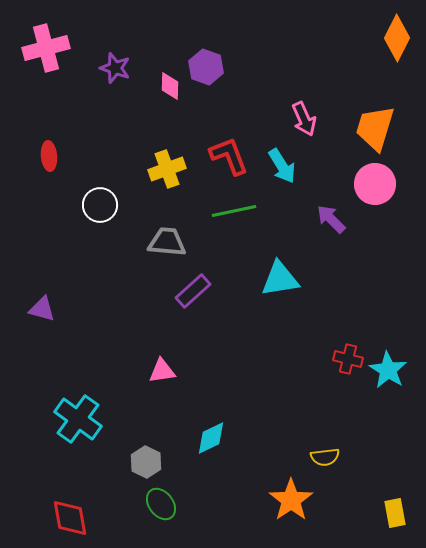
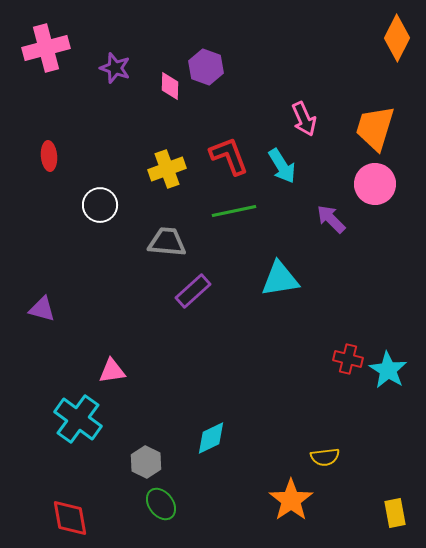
pink triangle: moved 50 px left
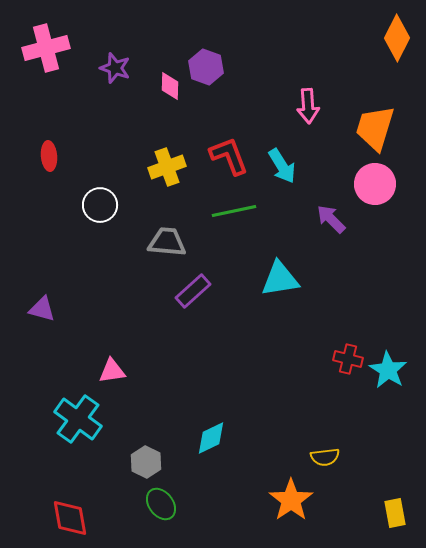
pink arrow: moved 4 px right, 13 px up; rotated 20 degrees clockwise
yellow cross: moved 2 px up
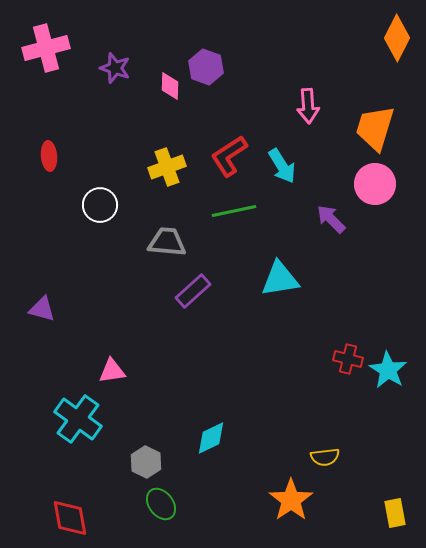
red L-shape: rotated 102 degrees counterclockwise
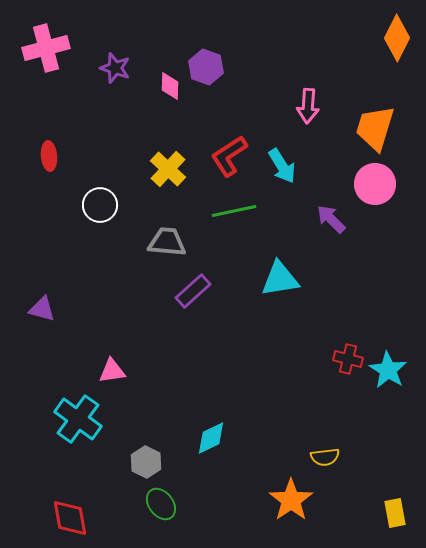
pink arrow: rotated 8 degrees clockwise
yellow cross: moved 1 px right, 2 px down; rotated 27 degrees counterclockwise
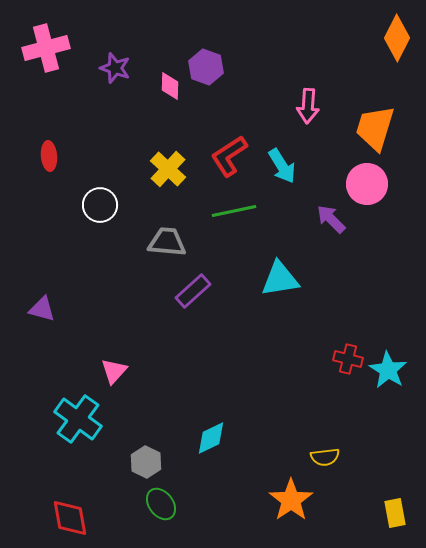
pink circle: moved 8 px left
pink triangle: moved 2 px right; rotated 40 degrees counterclockwise
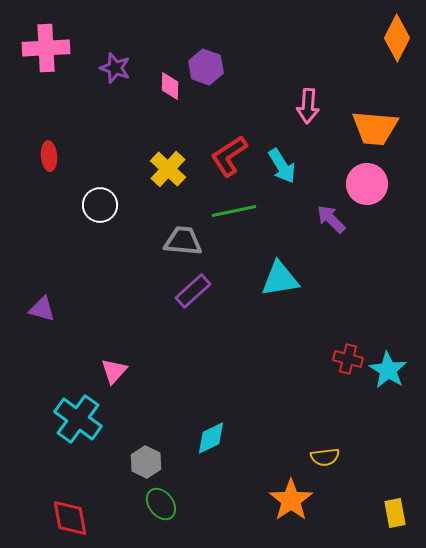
pink cross: rotated 12 degrees clockwise
orange trapezoid: rotated 102 degrees counterclockwise
gray trapezoid: moved 16 px right, 1 px up
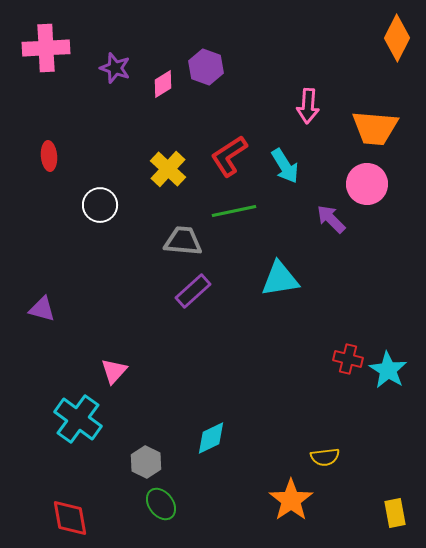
pink diamond: moved 7 px left, 2 px up; rotated 56 degrees clockwise
cyan arrow: moved 3 px right
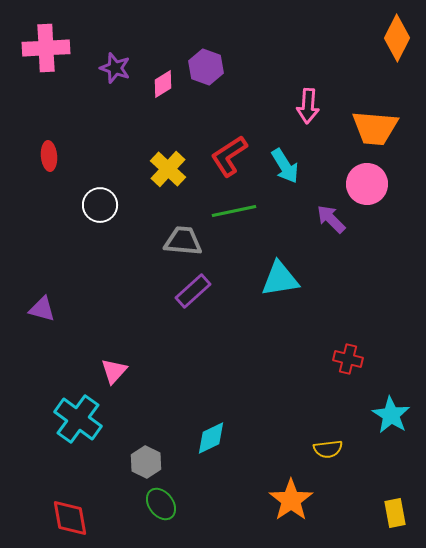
cyan star: moved 3 px right, 45 px down
yellow semicircle: moved 3 px right, 8 px up
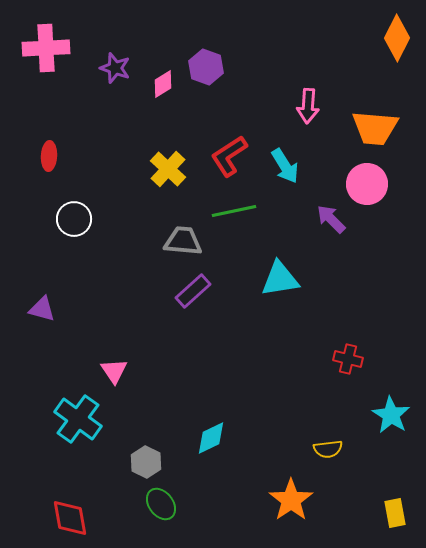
red ellipse: rotated 8 degrees clockwise
white circle: moved 26 px left, 14 px down
pink triangle: rotated 16 degrees counterclockwise
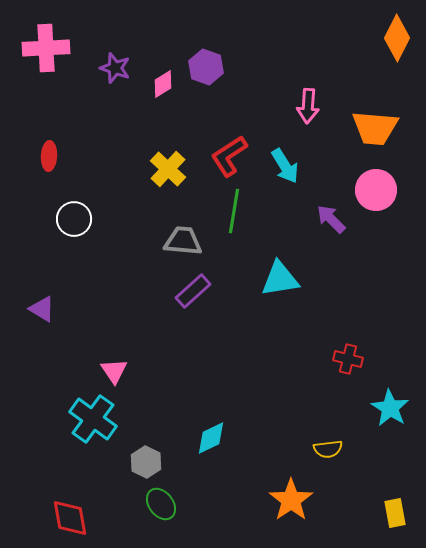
pink circle: moved 9 px right, 6 px down
green line: rotated 69 degrees counterclockwise
purple triangle: rotated 16 degrees clockwise
cyan star: moved 1 px left, 7 px up
cyan cross: moved 15 px right
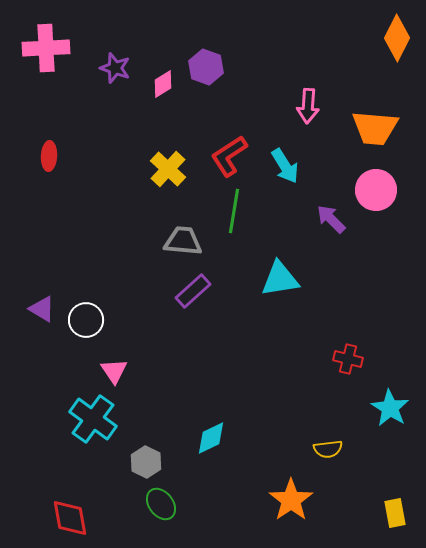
white circle: moved 12 px right, 101 px down
